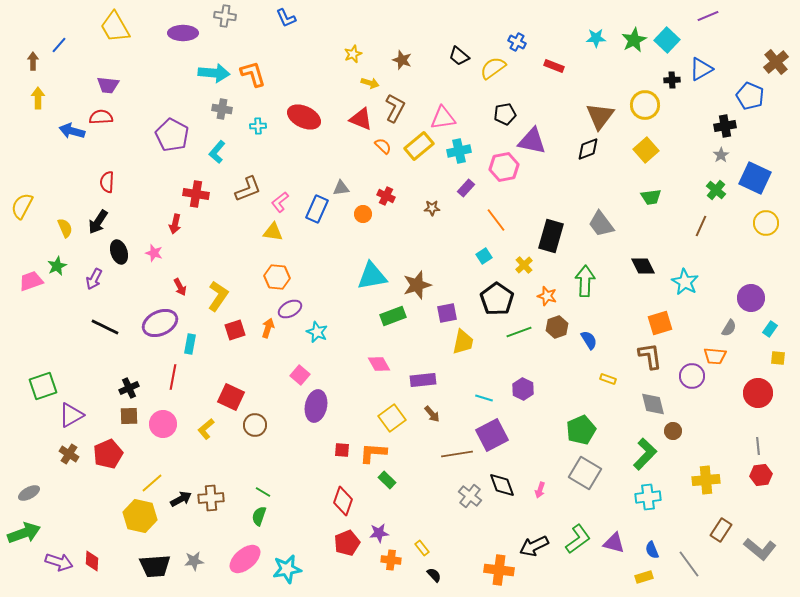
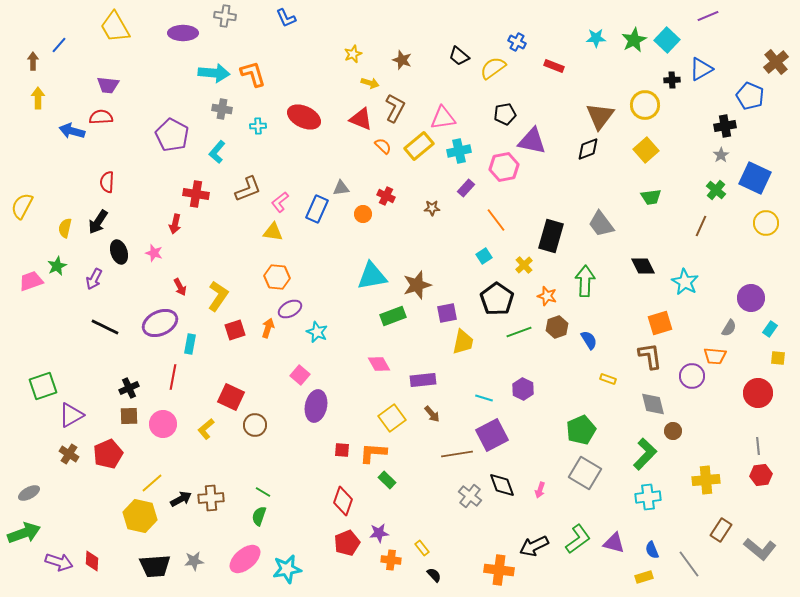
yellow semicircle at (65, 228): rotated 144 degrees counterclockwise
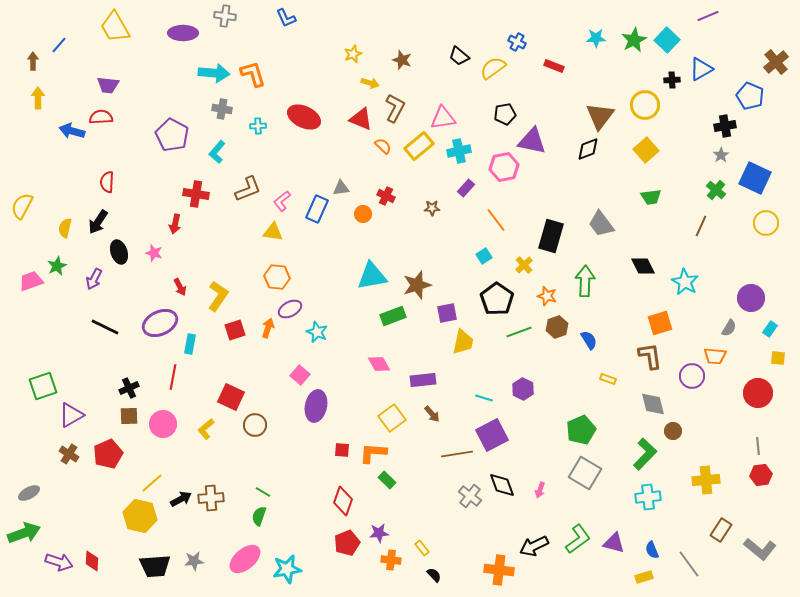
pink L-shape at (280, 202): moved 2 px right, 1 px up
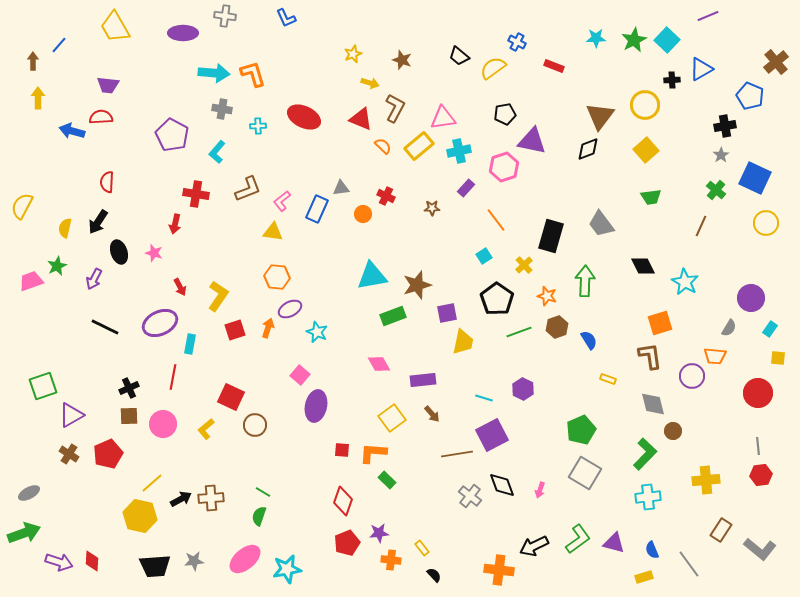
pink hexagon at (504, 167): rotated 8 degrees counterclockwise
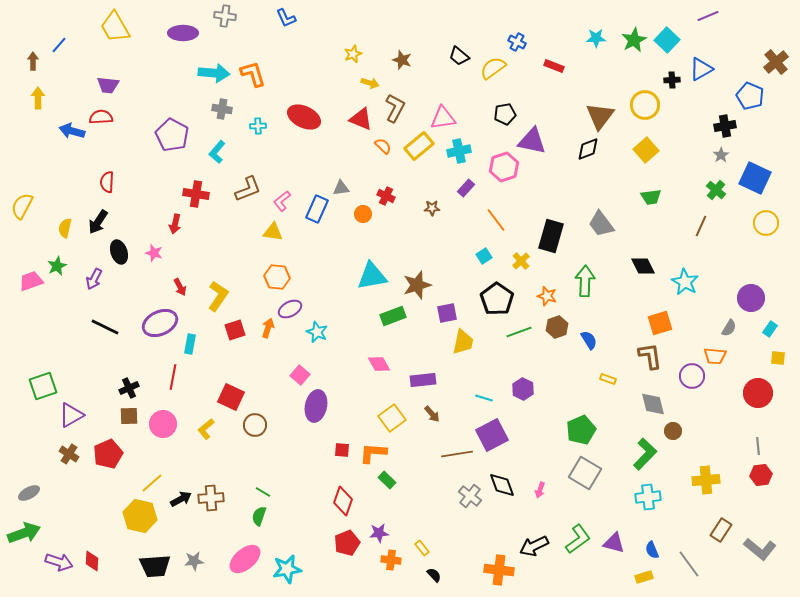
yellow cross at (524, 265): moved 3 px left, 4 px up
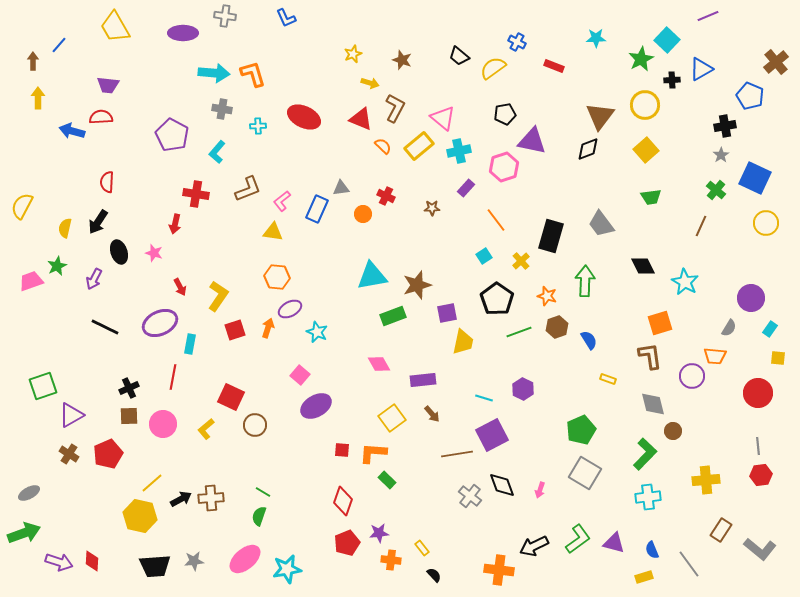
green star at (634, 40): moved 7 px right, 19 px down
pink triangle at (443, 118): rotated 48 degrees clockwise
purple ellipse at (316, 406): rotated 48 degrees clockwise
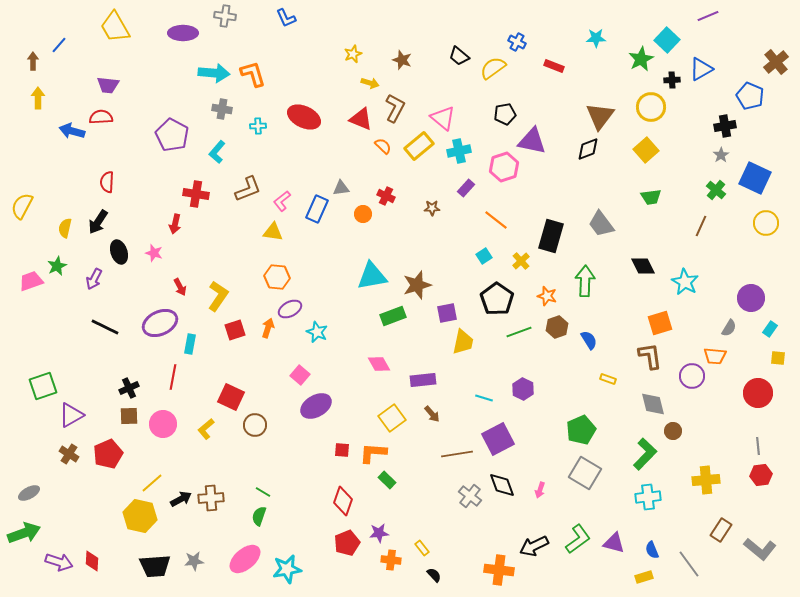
yellow circle at (645, 105): moved 6 px right, 2 px down
orange line at (496, 220): rotated 15 degrees counterclockwise
purple square at (492, 435): moved 6 px right, 4 px down
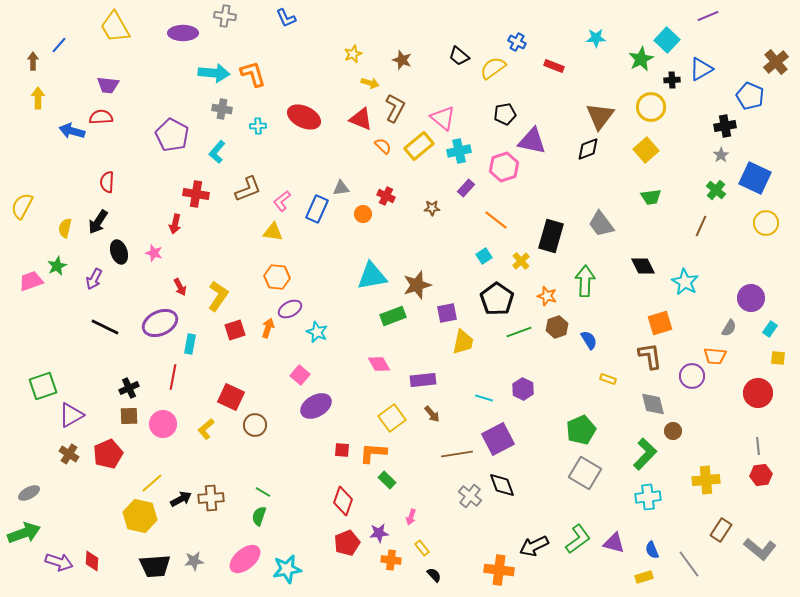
pink arrow at (540, 490): moved 129 px left, 27 px down
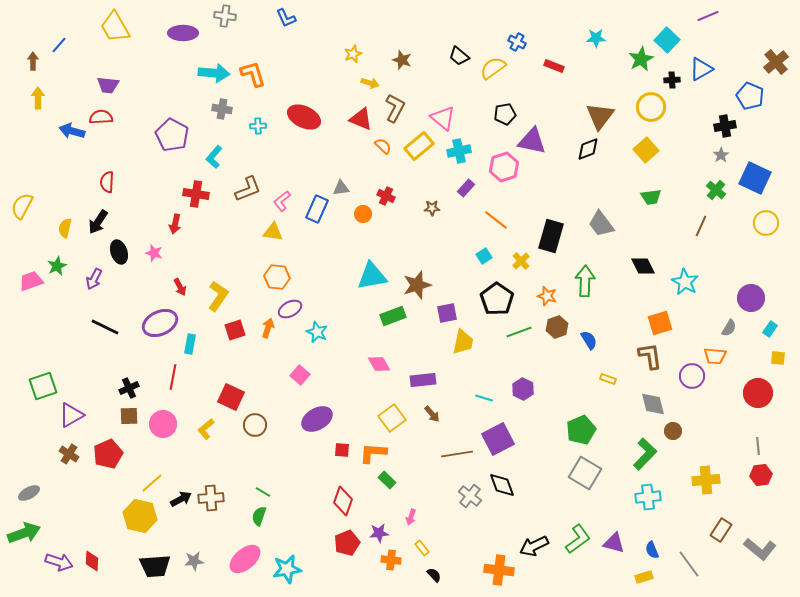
cyan L-shape at (217, 152): moved 3 px left, 5 px down
purple ellipse at (316, 406): moved 1 px right, 13 px down
